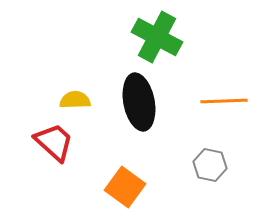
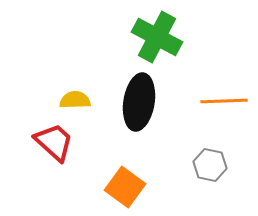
black ellipse: rotated 20 degrees clockwise
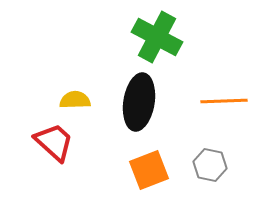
orange square: moved 24 px right, 17 px up; rotated 33 degrees clockwise
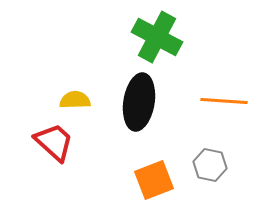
orange line: rotated 6 degrees clockwise
orange square: moved 5 px right, 10 px down
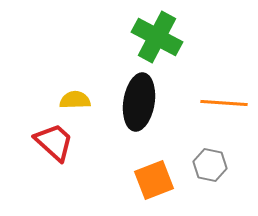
orange line: moved 2 px down
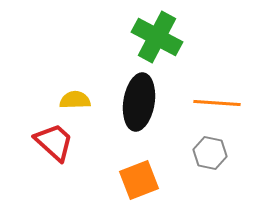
orange line: moved 7 px left
gray hexagon: moved 12 px up
orange square: moved 15 px left
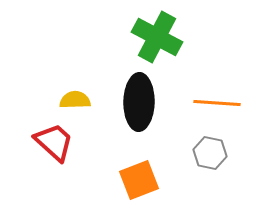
black ellipse: rotated 8 degrees counterclockwise
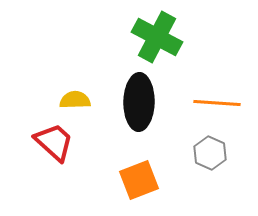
gray hexagon: rotated 12 degrees clockwise
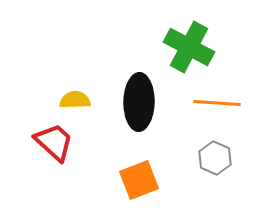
green cross: moved 32 px right, 10 px down
gray hexagon: moved 5 px right, 5 px down
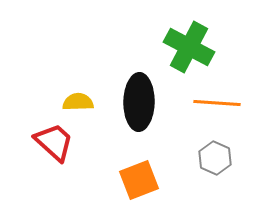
yellow semicircle: moved 3 px right, 2 px down
